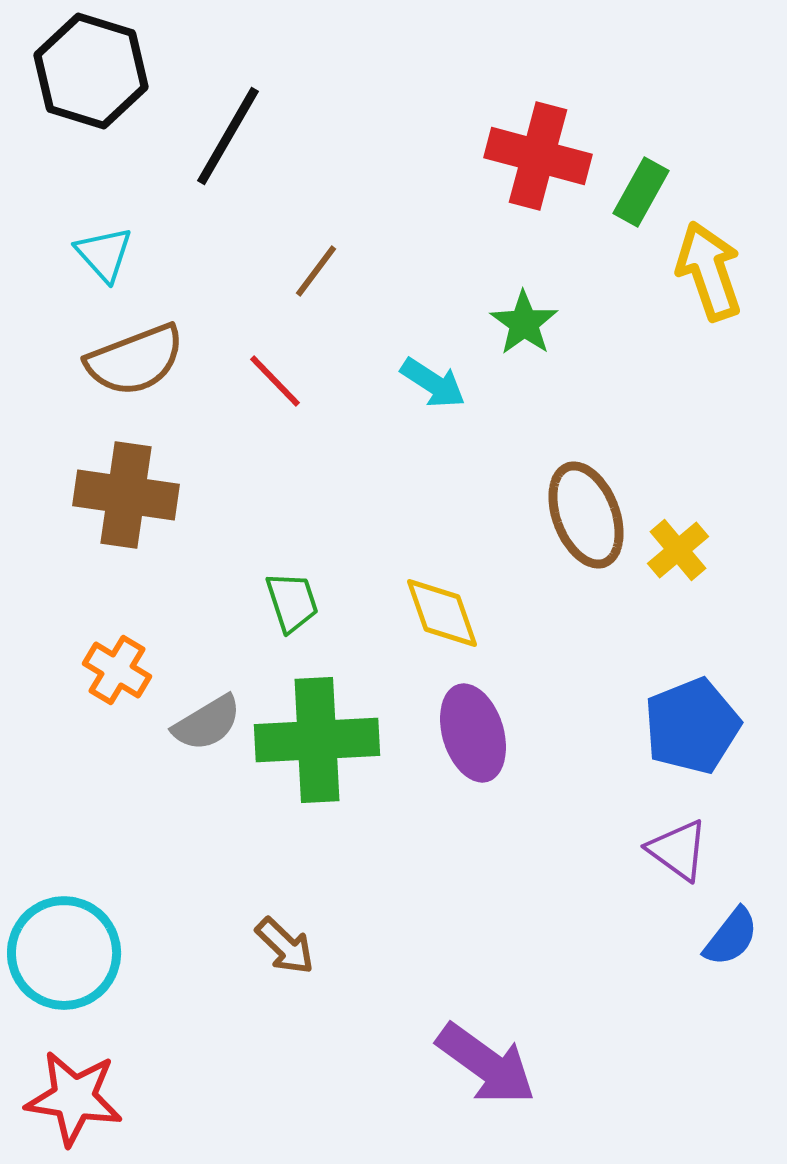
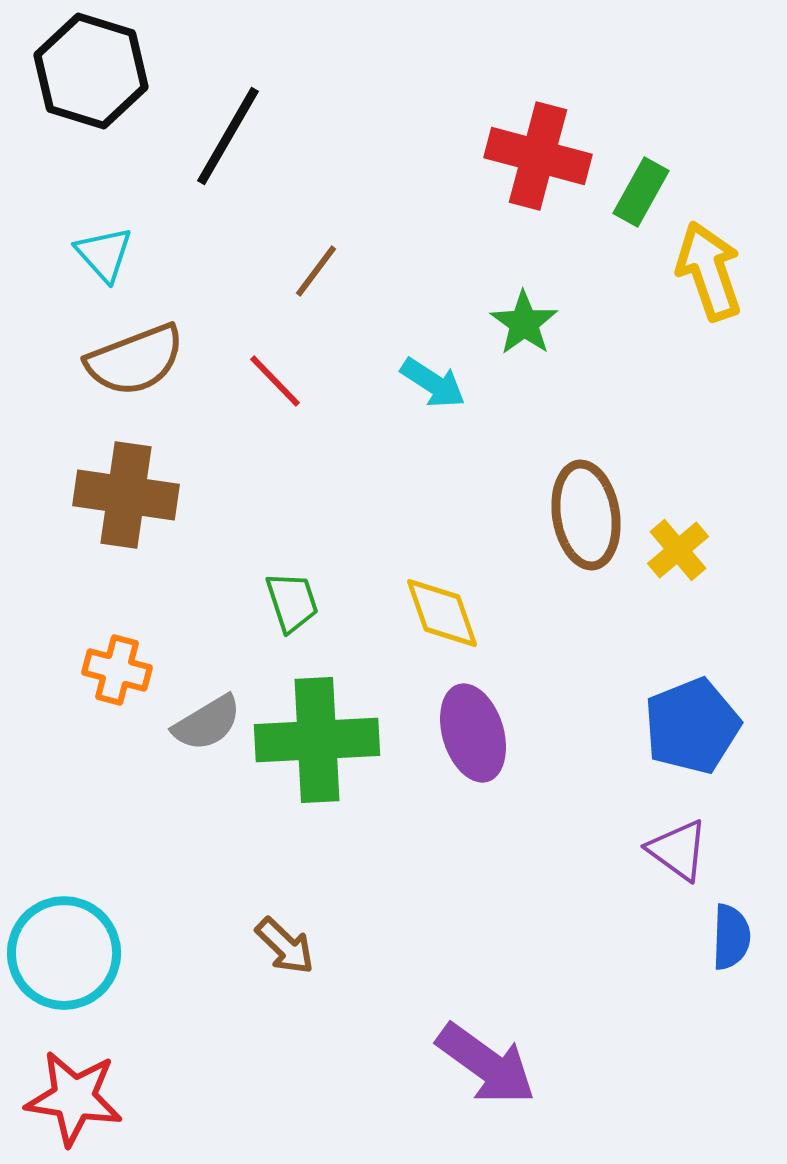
brown ellipse: rotated 12 degrees clockwise
orange cross: rotated 16 degrees counterclockwise
blue semicircle: rotated 36 degrees counterclockwise
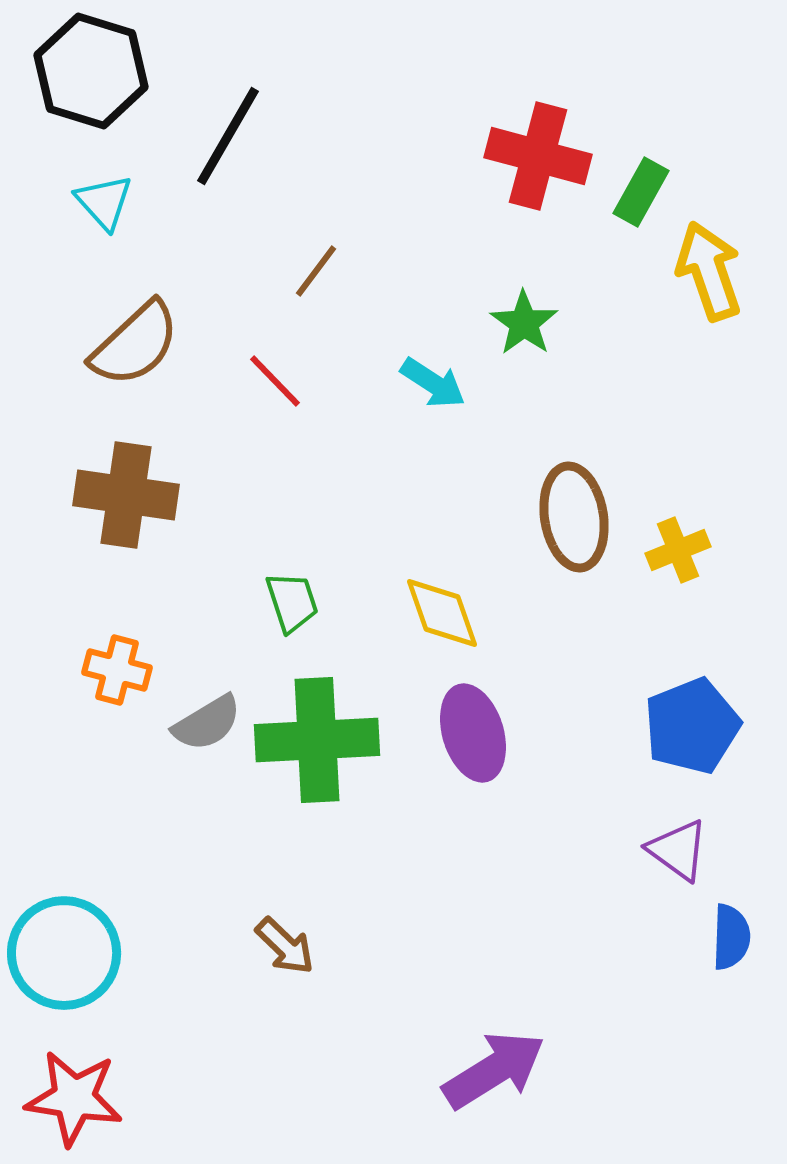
cyan triangle: moved 52 px up
brown semicircle: moved 16 px up; rotated 22 degrees counterclockwise
brown ellipse: moved 12 px left, 2 px down
yellow cross: rotated 18 degrees clockwise
purple arrow: moved 8 px right, 6 px down; rotated 68 degrees counterclockwise
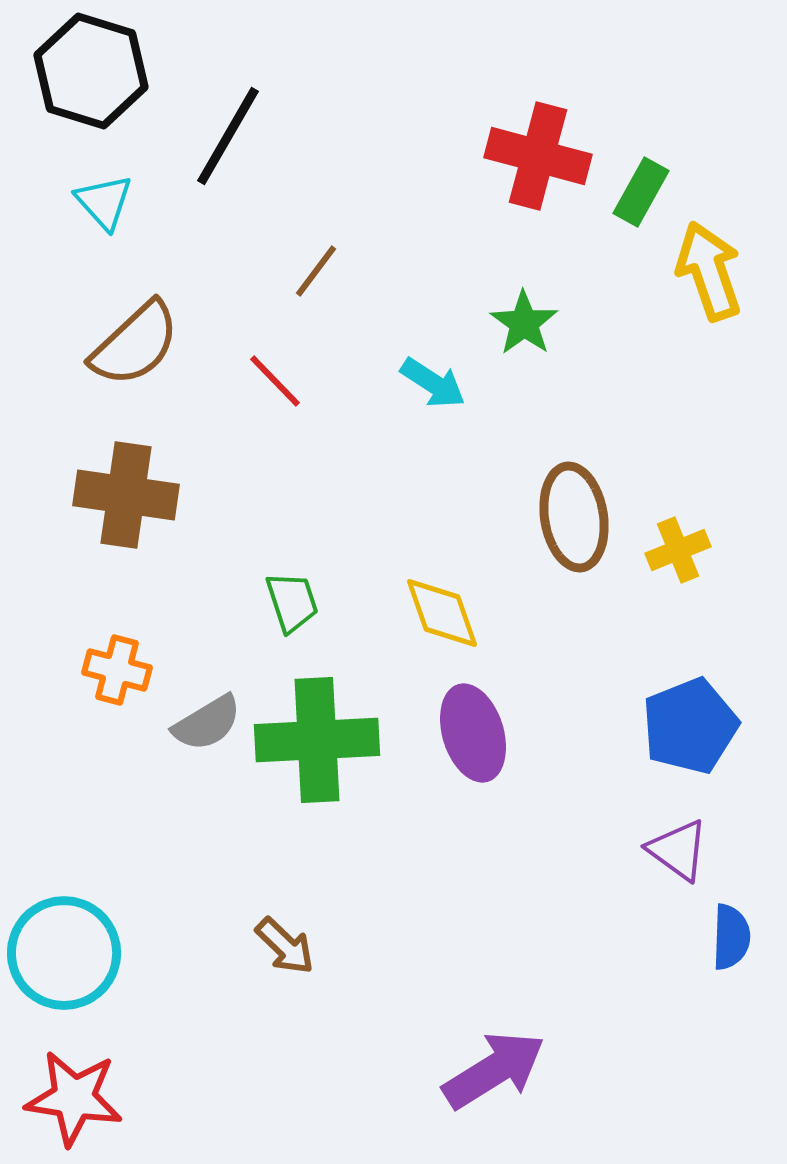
blue pentagon: moved 2 px left
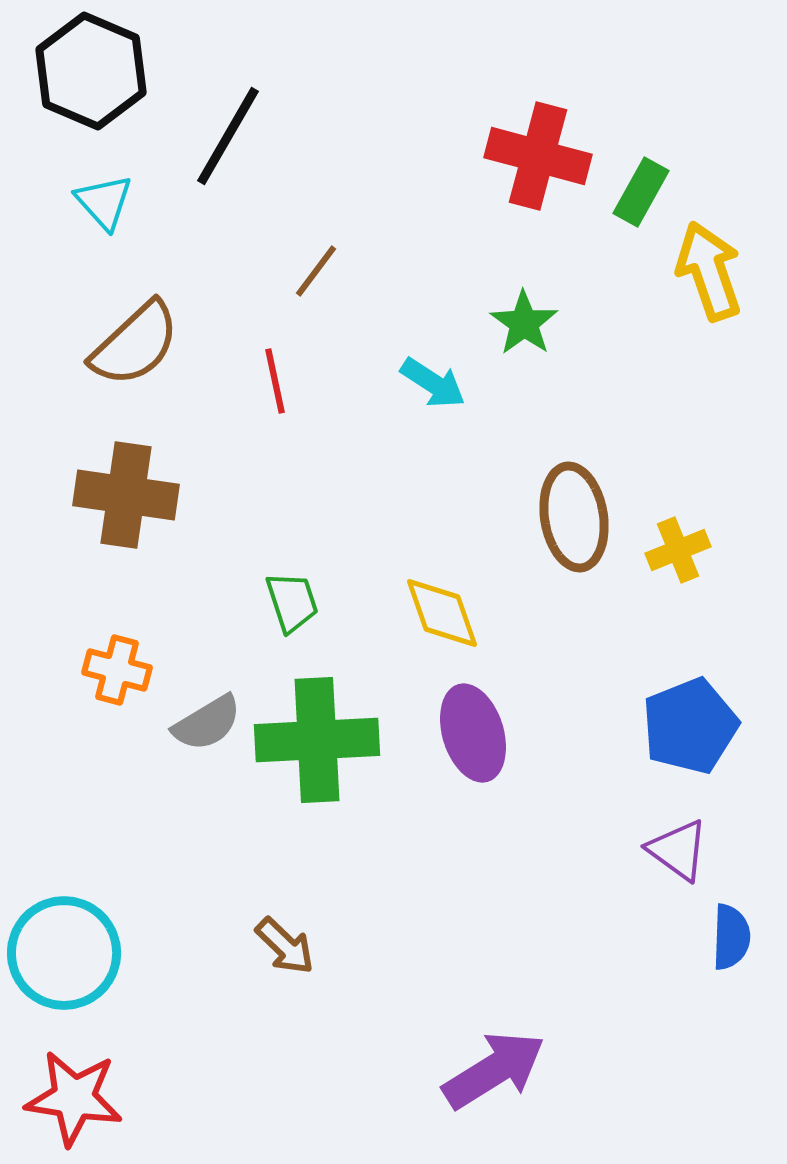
black hexagon: rotated 6 degrees clockwise
red line: rotated 32 degrees clockwise
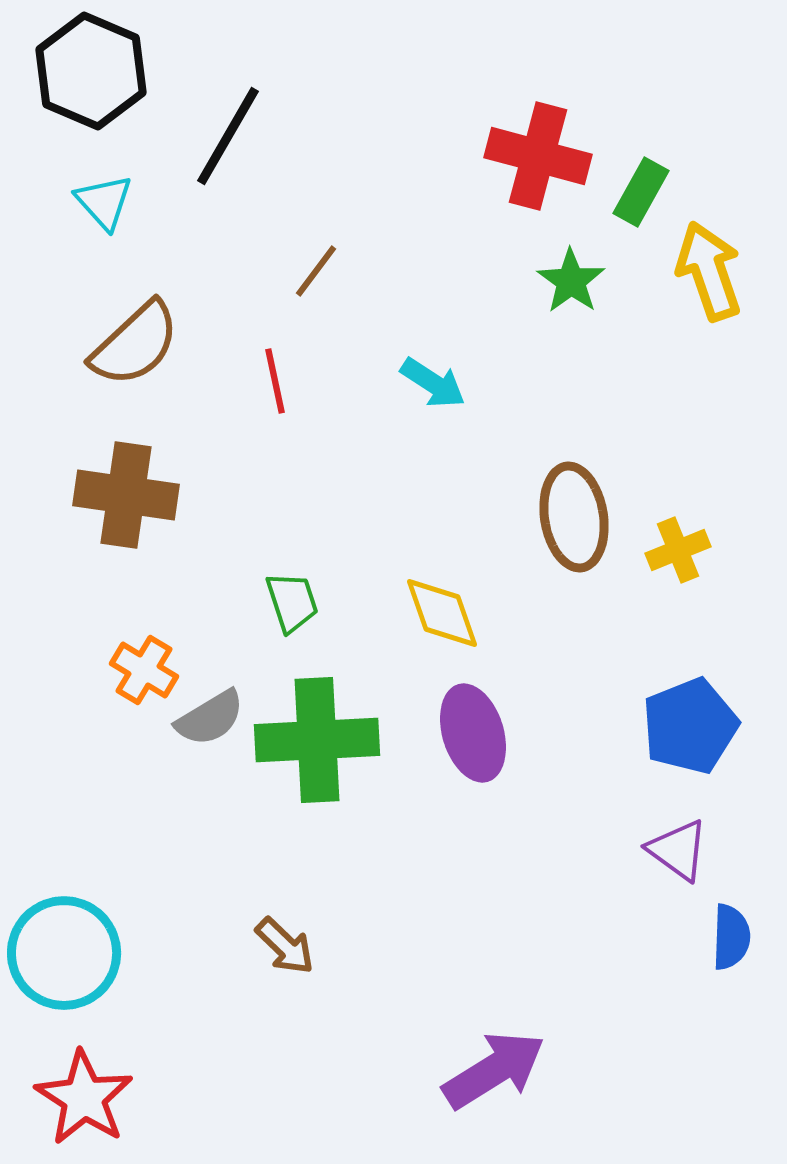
green star: moved 47 px right, 42 px up
orange cross: moved 27 px right; rotated 16 degrees clockwise
gray semicircle: moved 3 px right, 5 px up
red star: moved 10 px right; rotated 24 degrees clockwise
